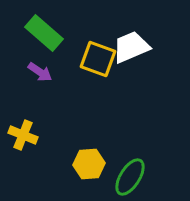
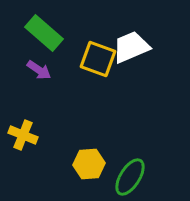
purple arrow: moved 1 px left, 2 px up
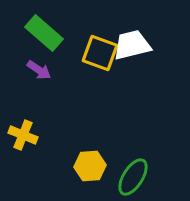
white trapezoid: moved 1 px right, 2 px up; rotated 9 degrees clockwise
yellow square: moved 2 px right, 6 px up
yellow hexagon: moved 1 px right, 2 px down
green ellipse: moved 3 px right
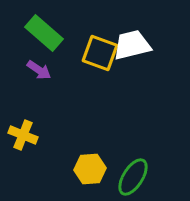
yellow hexagon: moved 3 px down
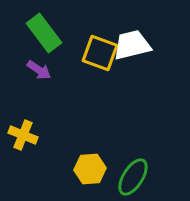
green rectangle: rotated 12 degrees clockwise
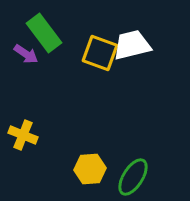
purple arrow: moved 13 px left, 16 px up
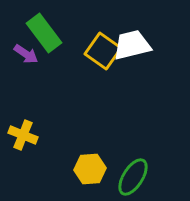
yellow square: moved 3 px right, 2 px up; rotated 15 degrees clockwise
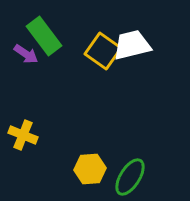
green rectangle: moved 3 px down
green ellipse: moved 3 px left
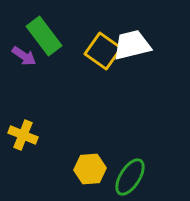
purple arrow: moved 2 px left, 2 px down
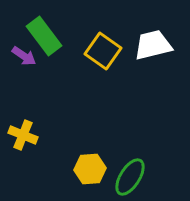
white trapezoid: moved 21 px right
